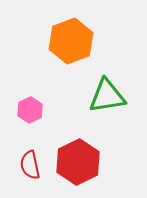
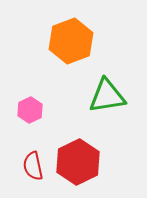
red semicircle: moved 3 px right, 1 px down
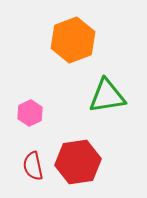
orange hexagon: moved 2 px right, 1 px up
pink hexagon: moved 3 px down
red hexagon: rotated 18 degrees clockwise
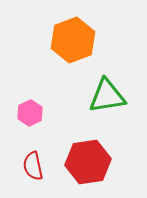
red hexagon: moved 10 px right
